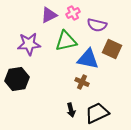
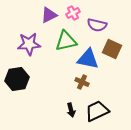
black trapezoid: moved 2 px up
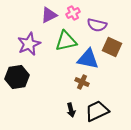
purple star: rotated 20 degrees counterclockwise
brown square: moved 2 px up
black hexagon: moved 2 px up
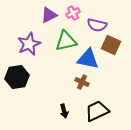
brown square: moved 1 px left, 2 px up
black arrow: moved 7 px left, 1 px down
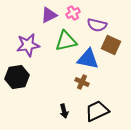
purple star: moved 1 px left, 1 px down; rotated 15 degrees clockwise
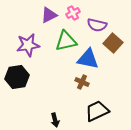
brown square: moved 2 px right, 2 px up; rotated 18 degrees clockwise
black arrow: moved 9 px left, 9 px down
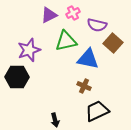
purple star: moved 1 px right, 5 px down; rotated 10 degrees counterclockwise
black hexagon: rotated 10 degrees clockwise
brown cross: moved 2 px right, 4 px down
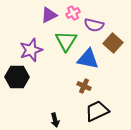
purple semicircle: moved 3 px left
green triangle: rotated 45 degrees counterclockwise
purple star: moved 2 px right
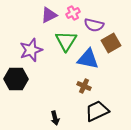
brown square: moved 2 px left; rotated 18 degrees clockwise
black hexagon: moved 1 px left, 2 px down
black arrow: moved 2 px up
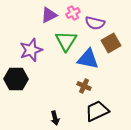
purple semicircle: moved 1 px right, 2 px up
